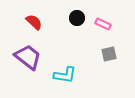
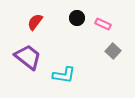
red semicircle: moved 1 px right; rotated 96 degrees counterclockwise
gray square: moved 4 px right, 3 px up; rotated 35 degrees counterclockwise
cyan L-shape: moved 1 px left
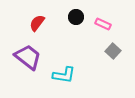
black circle: moved 1 px left, 1 px up
red semicircle: moved 2 px right, 1 px down
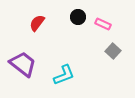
black circle: moved 2 px right
purple trapezoid: moved 5 px left, 7 px down
cyan L-shape: rotated 30 degrees counterclockwise
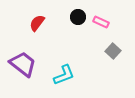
pink rectangle: moved 2 px left, 2 px up
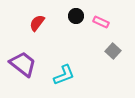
black circle: moved 2 px left, 1 px up
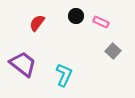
cyan L-shape: rotated 45 degrees counterclockwise
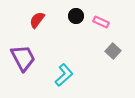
red semicircle: moved 3 px up
purple trapezoid: moved 6 px up; rotated 24 degrees clockwise
cyan L-shape: rotated 25 degrees clockwise
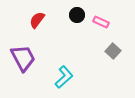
black circle: moved 1 px right, 1 px up
cyan L-shape: moved 2 px down
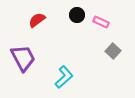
red semicircle: rotated 18 degrees clockwise
